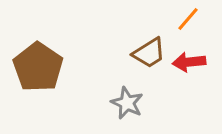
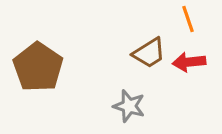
orange line: rotated 60 degrees counterclockwise
gray star: moved 2 px right, 3 px down; rotated 8 degrees counterclockwise
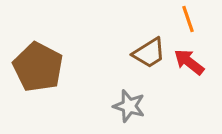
red arrow: rotated 44 degrees clockwise
brown pentagon: rotated 6 degrees counterclockwise
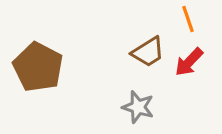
brown trapezoid: moved 1 px left, 1 px up
red arrow: rotated 84 degrees counterclockwise
gray star: moved 9 px right, 1 px down
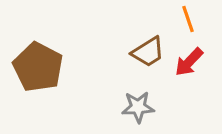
gray star: rotated 20 degrees counterclockwise
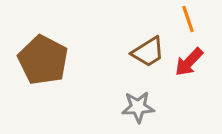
brown pentagon: moved 5 px right, 7 px up
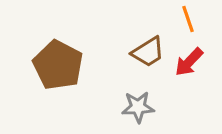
brown pentagon: moved 15 px right, 5 px down
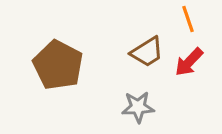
brown trapezoid: moved 1 px left
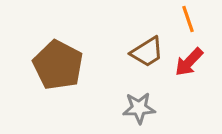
gray star: moved 1 px right, 1 px down
